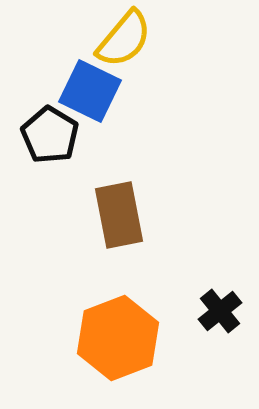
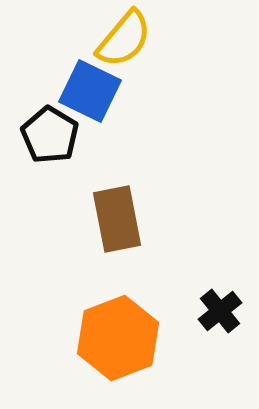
brown rectangle: moved 2 px left, 4 px down
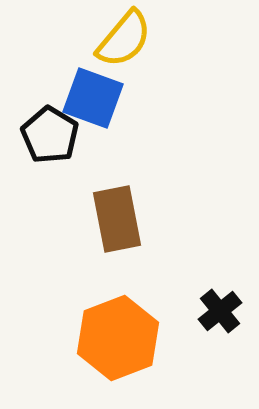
blue square: moved 3 px right, 7 px down; rotated 6 degrees counterclockwise
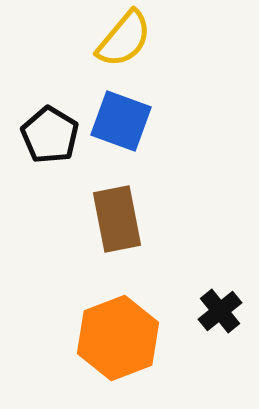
blue square: moved 28 px right, 23 px down
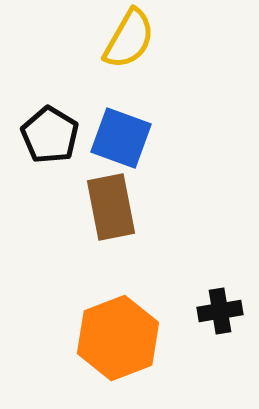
yellow semicircle: moved 5 px right; rotated 10 degrees counterclockwise
blue square: moved 17 px down
brown rectangle: moved 6 px left, 12 px up
black cross: rotated 30 degrees clockwise
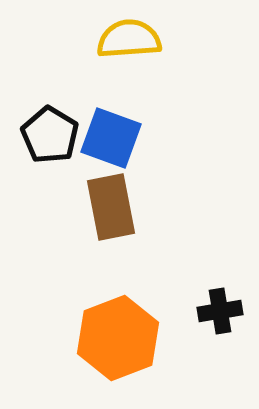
yellow semicircle: rotated 124 degrees counterclockwise
blue square: moved 10 px left
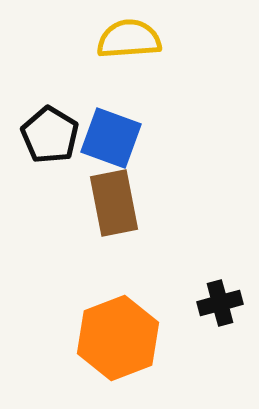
brown rectangle: moved 3 px right, 4 px up
black cross: moved 8 px up; rotated 6 degrees counterclockwise
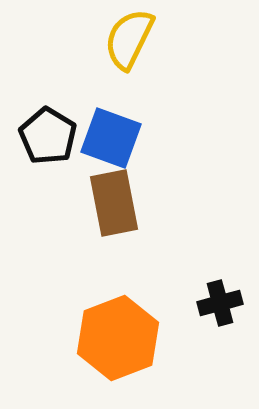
yellow semicircle: rotated 60 degrees counterclockwise
black pentagon: moved 2 px left, 1 px down
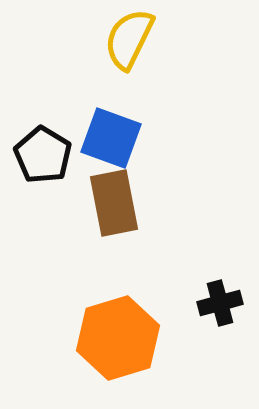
black pentagon: moved 5 px left, 19 px down
orange hexagon: rotated 4 degrees clockwise
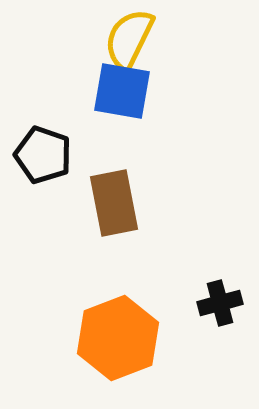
blue square: moved 11 px right, 47 px up; rotated 10 degrees counterclockwise
black pentagon: rotated 12 degrees counterclockwise
orange hexagon: rotated 4 degrees counterclockwise
